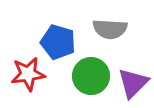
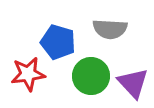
purple triangle: rotated 28 degrees counterclockwise
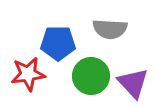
blue pentagon: moved 1 px down; rotated 16 degrees counterclockwise
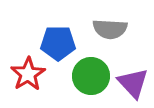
red star: rotated 24 degrees counterclockwise
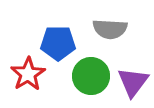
purple triangle: moved 1 px up; rotated 20 degrees clockwise
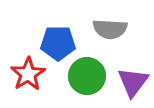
green circle: moved 4 px left
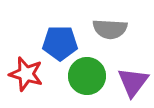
blue pentagon: moved 2 px right
red star: moved 2 px left; rotated 24 degrees counterclockwise
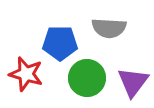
gray semicircle: moved 1 px left, 1 px up
green circle: moved 2 px down
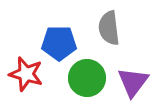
gray semicircle: rotated 80 degrees clockwise
blue pentagon: moved 1 px left
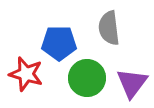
purple triangle: moved 1 px left, 1 px down
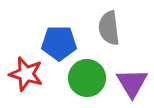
purple triangle: rotated 8 degrees counterclockwise
